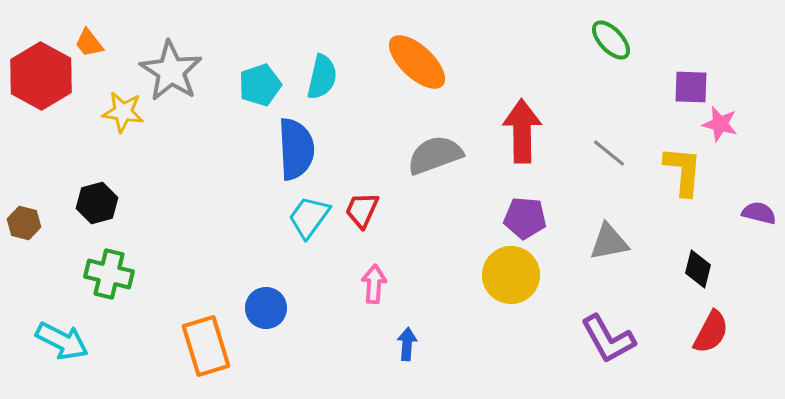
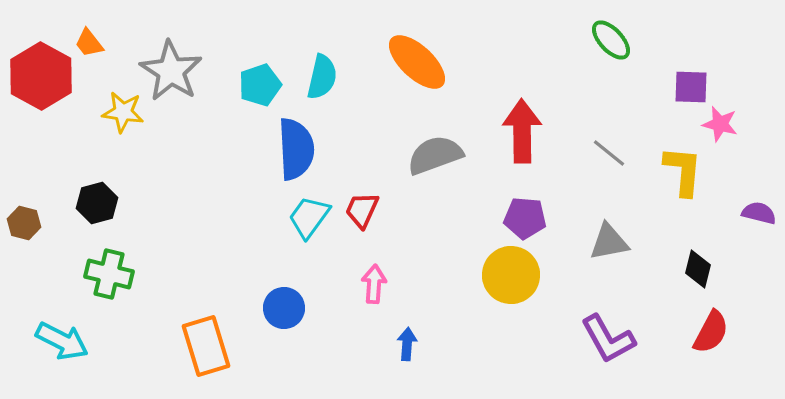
blue circle: moved 18 px right
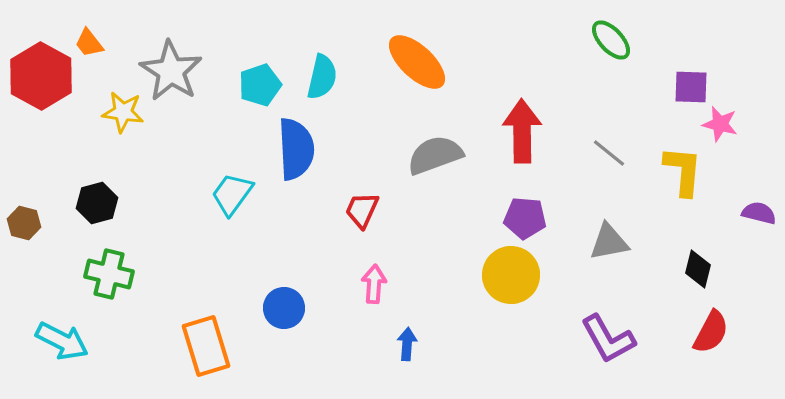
cyan trapezoid: moved 77 px left, 23 px up
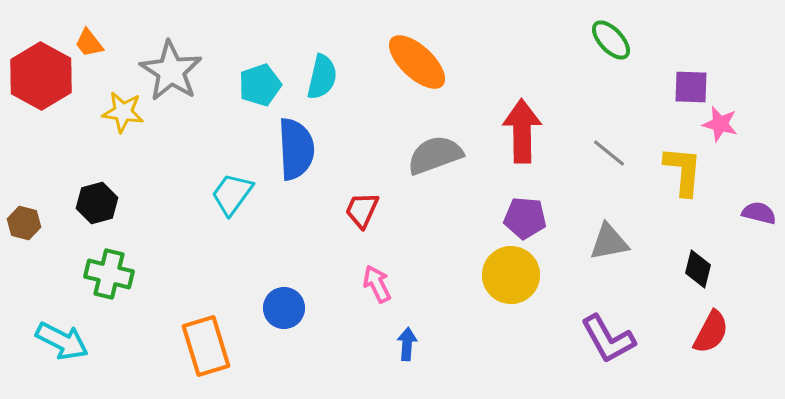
pink arrow: moved 3 px right; rotated 30 degrees counterclockwise
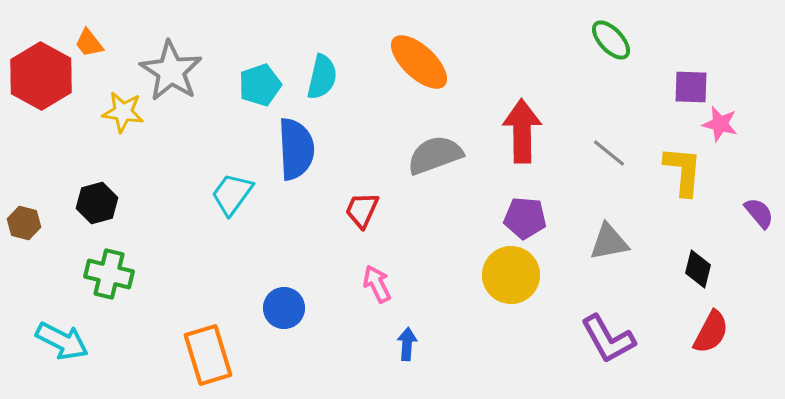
orange ellipse: moved 2 px right
purple semicircle: rotated 36 degrees clockwise
orange rectangle: moved 2 px right, 9 px down
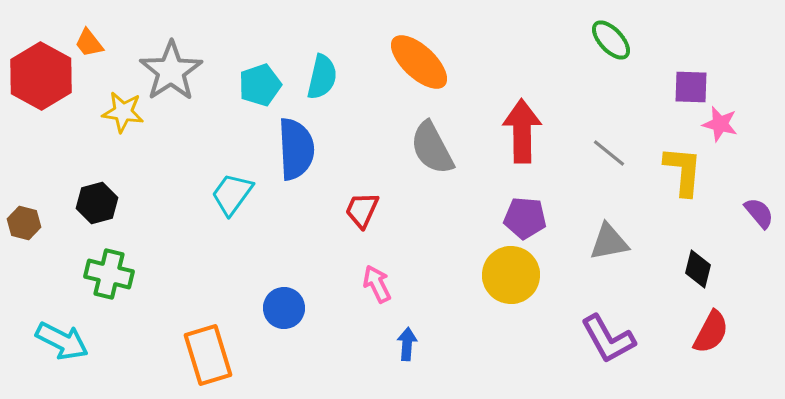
gray star: rotated 6 degrees clockwise
gray semicircle: moved 3 px left, 7 px up; rotated 98 degrees counterclockwise
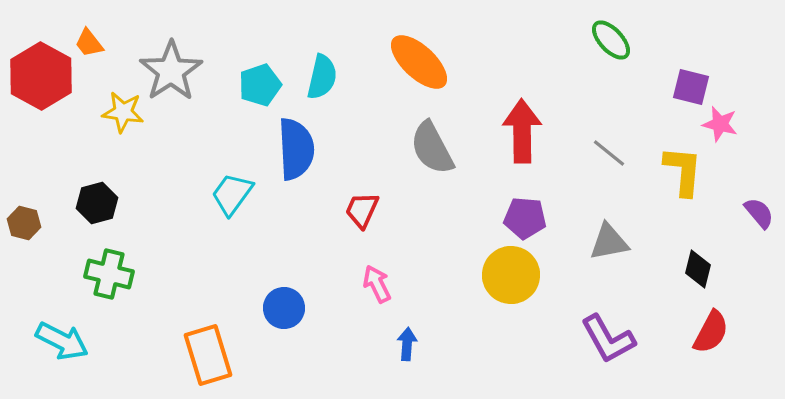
purple square: rotated 12 degrees clockwise
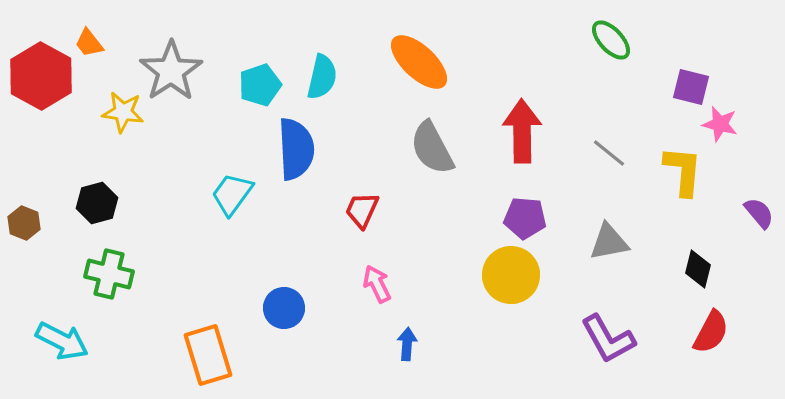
brown hexagon: rotated 8 degrees clockwise
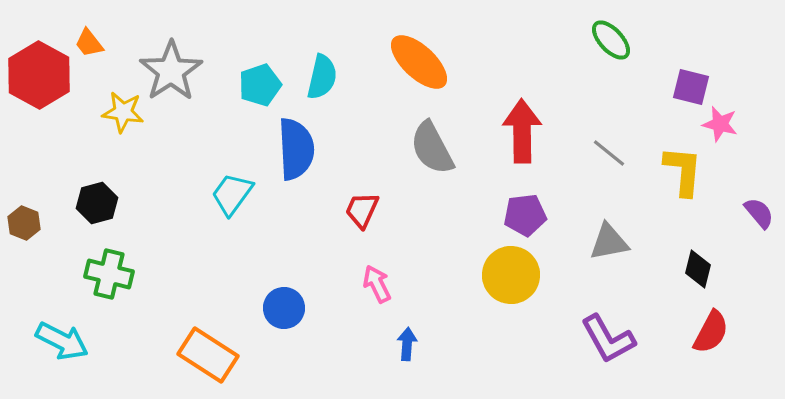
red hexagon: moved 2 px left, 1 px up
purple pentagon: moved 3 px up; rotated 12 degrees counterclockwise
orange rectangle: rotated 40 degrees counterclockwise
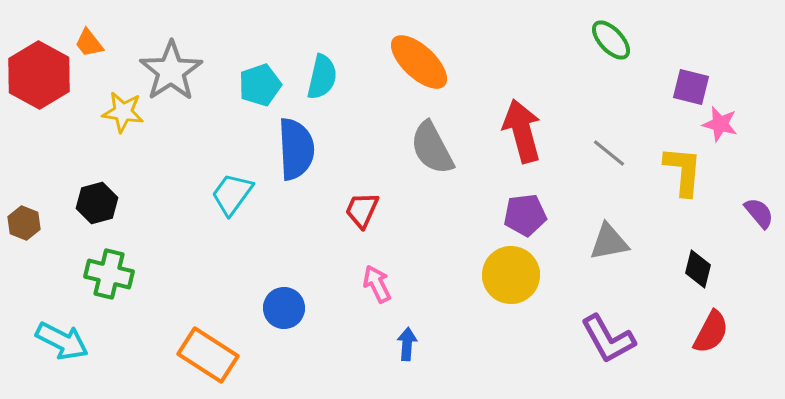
red arrow: rotated 14 degrees counterclockwise
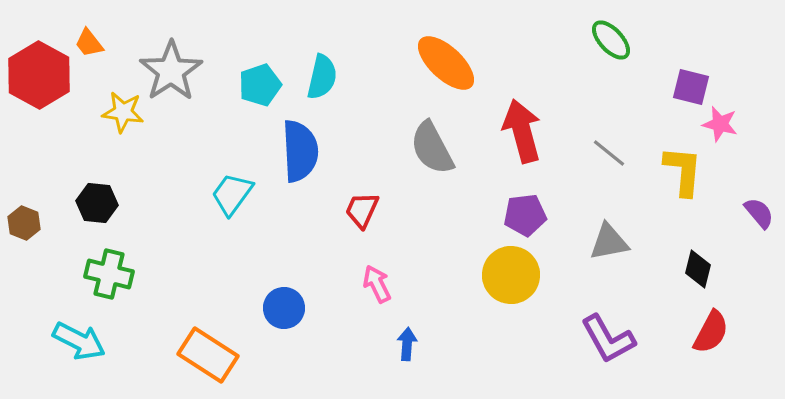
orange ellipse: moved 27 px right, 1 px down
blue semicircle: moved 4 px right, 2 px down
black hexagon: rotated 21 degrees clockwise
cyan arrow: moved 17 px right
